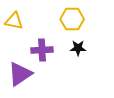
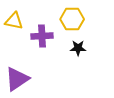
purple cross: moved 14 px up
purple triangle: moved 3 px left, 5 px down
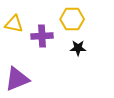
yellow triangle: moved 3 px down
purple triangle: rotated 12 degrees clockwise
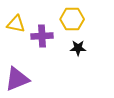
yellow triangle: moved 2 px right
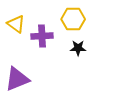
yellow hexagon: moved 1 px right
yellow triangle: rotated 24 degrees clockwise
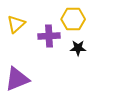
yellow triangle: rotated 42 degrees clockwise
purple cross: moved 7 px right
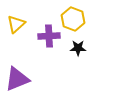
yellow hexagon: rotated 20 degrees clockwise
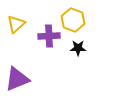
yellow hexagon: moved 1 px down
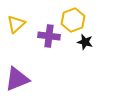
yellow hexagon: rotated 20 degrees clockwise
purple cross: rotated 10 degrees clockwise
black star: moved 7 px right, 6 px up; rotated 14 degrees clockwise
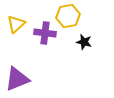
yellow hexagon: moved 5 px left, 4 px up; rotated 10 degrees clockwise
purple cross: moved 4 px left, 3 px up
black star: moved 1 px left
